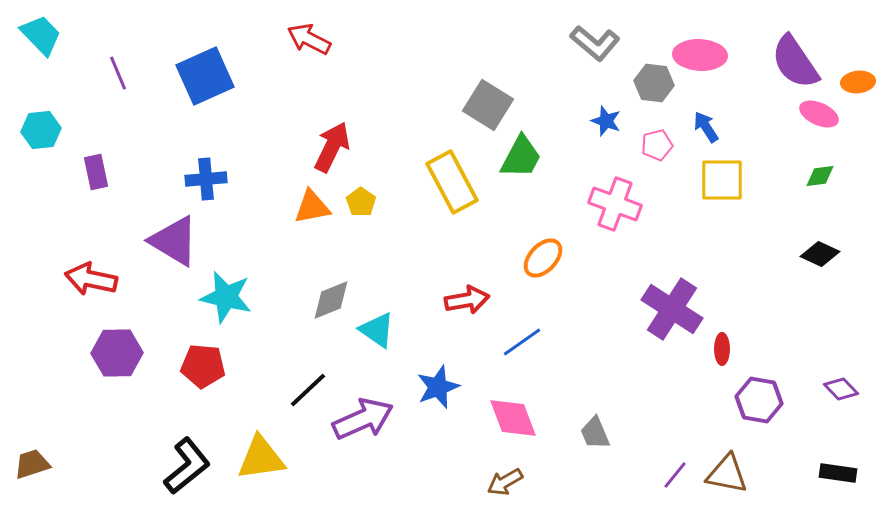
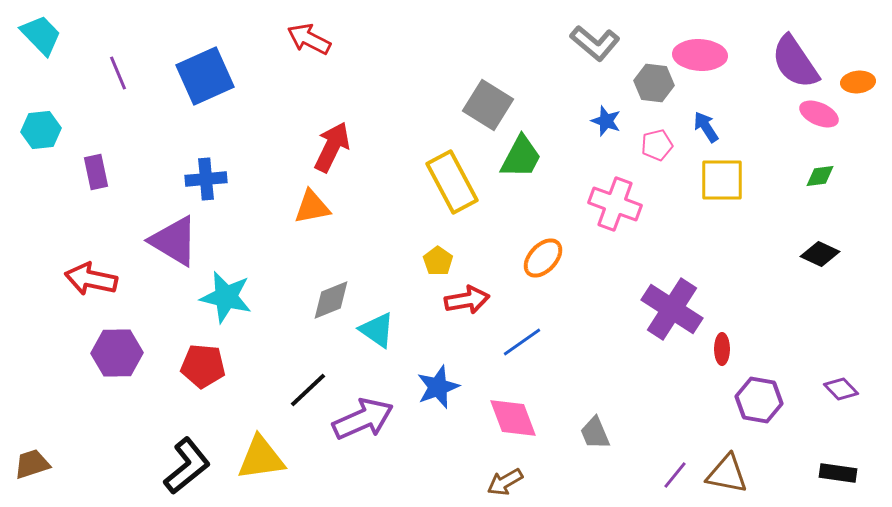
yellow pentagon at (361, 202): moved 77 px right, 59 px down
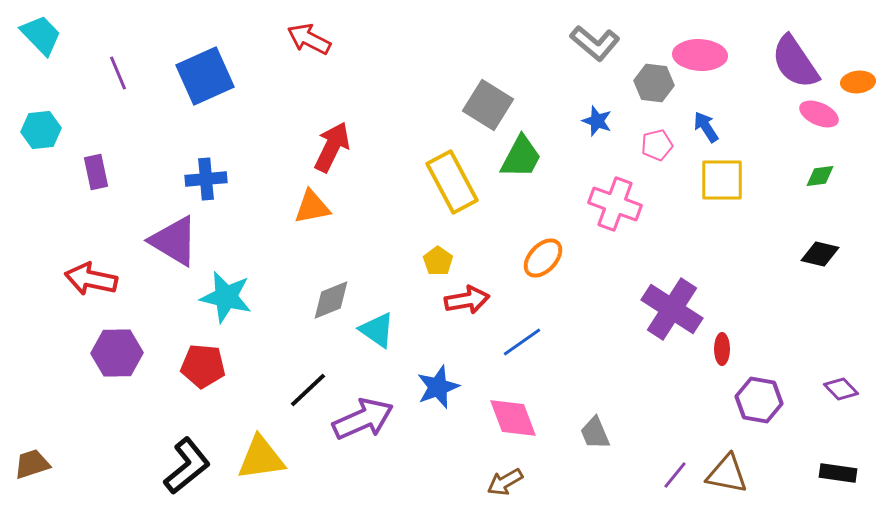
blue star at (606, 121): moved 9 px left
black diamond at (820, 254): rotated 12 degrees counterclockwise
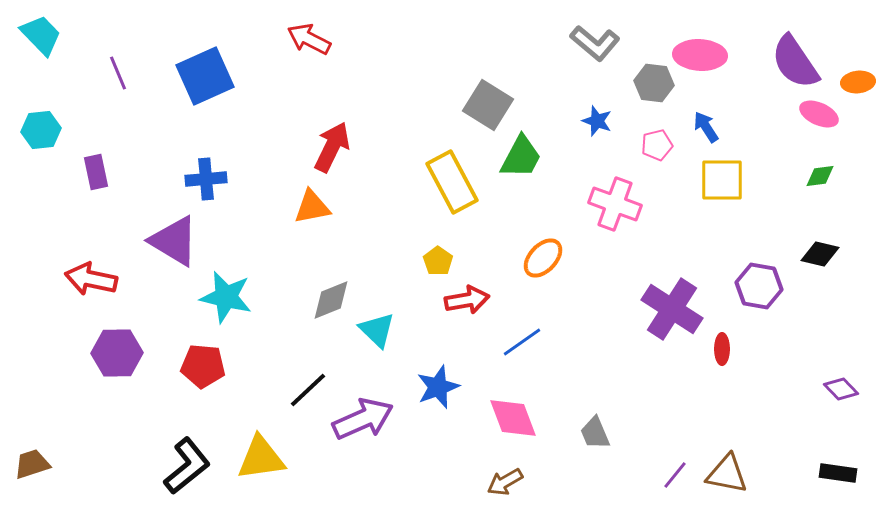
cyan triangle at (377, 330): rotated 9 degrees clockwise
purple hexagon at (759, 400): moved 114 px up
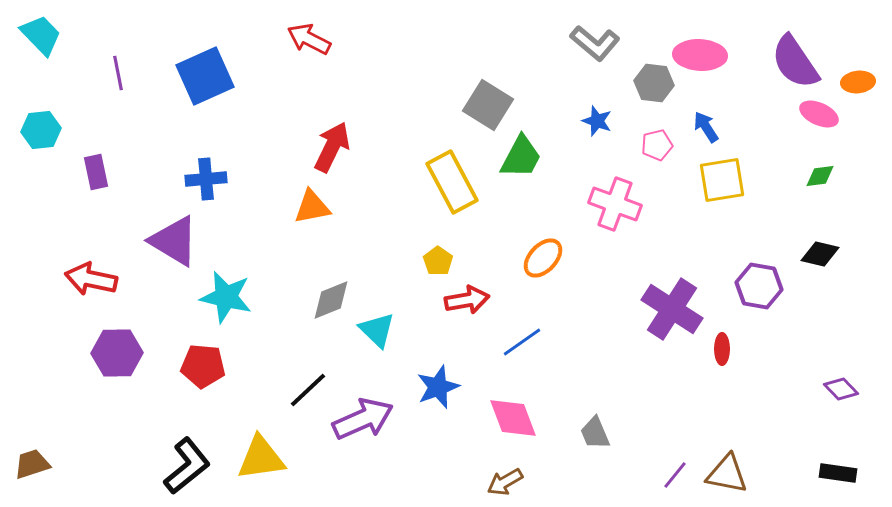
purple line at (118, 73): rotated 12 degrees clockwise
yellow square at (722, 180): rotated 9 degrees counterclockwise
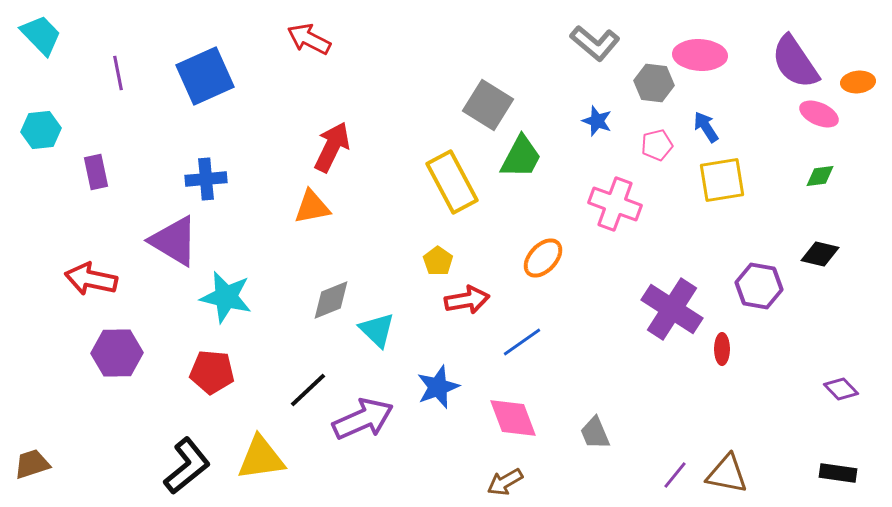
red pentagon at (203, 366): moved 9 px right, 6 px down
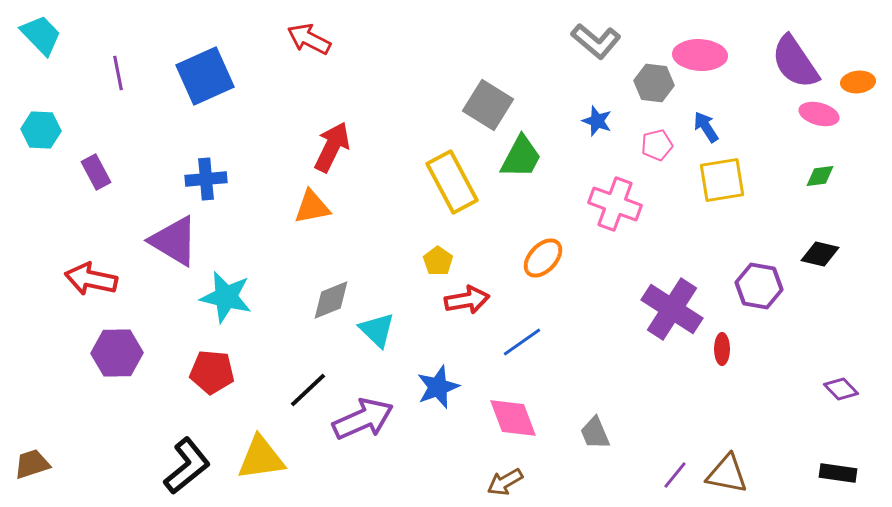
gray L-shape at (595, 43): moved 1 px right, 2 px up
pink ellipse at (819, 114): rotated 9 degrees counterclockwise
cyan hexagon at (41, 130): rotated 9 degrees clockwise
purple rectangle at (96, 172): rotated 16 degrees counterclockwise
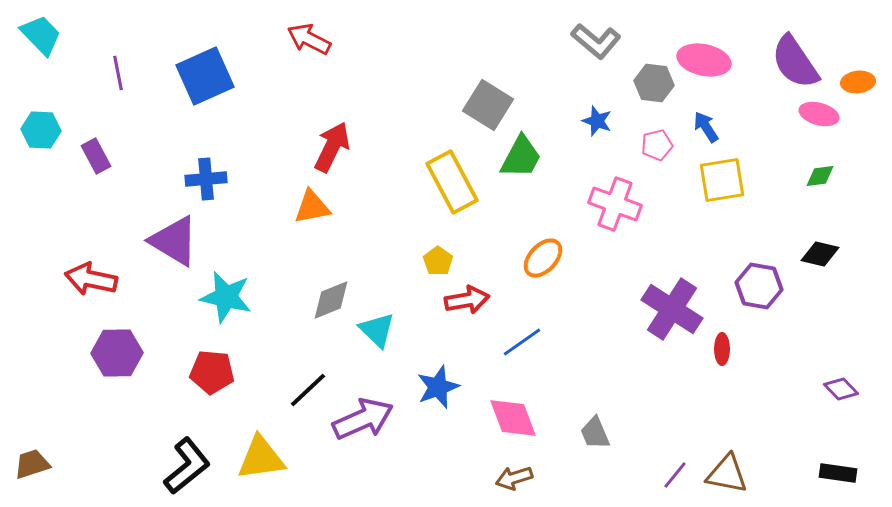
pink ellipse at (700, 55): moved 4 px right, 5 px down; rotated 9 degrees clockwise
purple rectangle at (96, 172): moved 16 px up
brown arrow at (505, 482): moved 9 px right, 4 px up; rotated 12 degrees clockwise
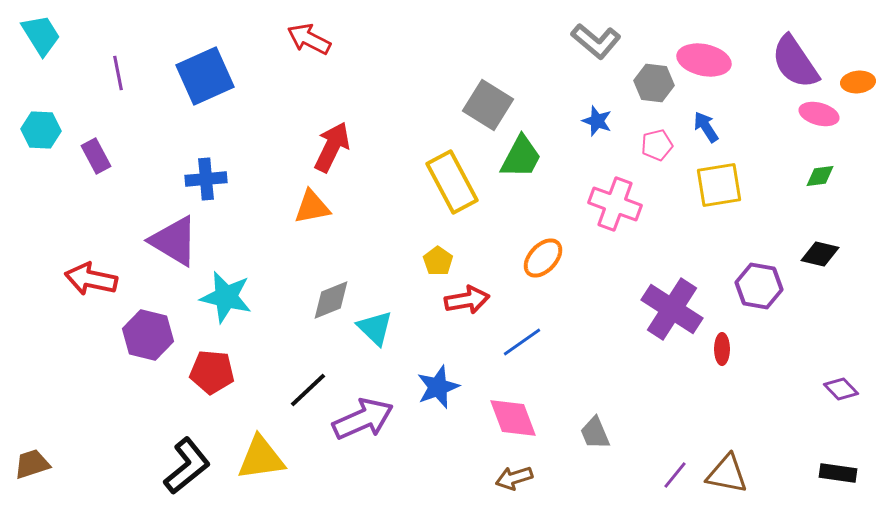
cyan trapezoid at (41, 35): rotated 12 degrees clockwise
yellow square at (722, 180): moved 3 px left, 5 px down
cyan triangle at (377, 330): moved 2 px left, 2 px up
purple hexagon at (117, 353): moved 31 px right, 18 px up; rotated 15 degrees clockwise
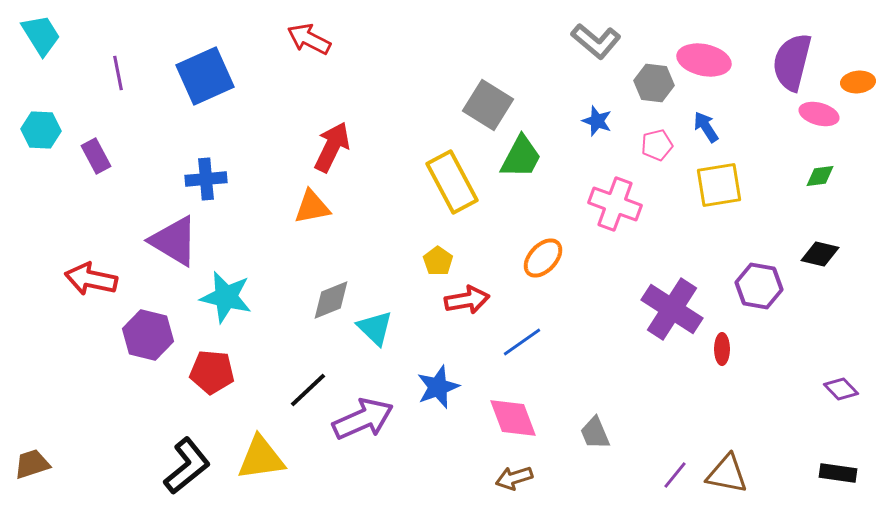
purple semicircle at (795, 62): moved 3 px left; rotated 48 degrees clockwise
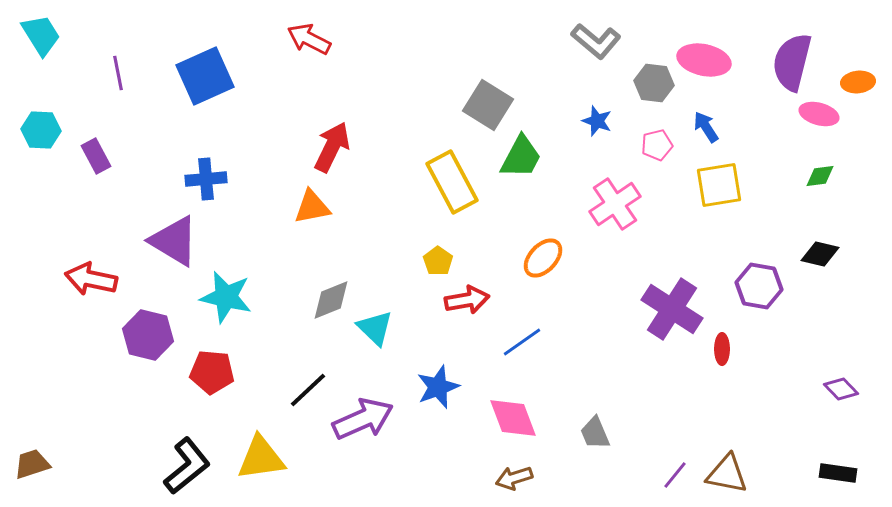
pink cross at (615, 204): rotated 36 degrees clockwise
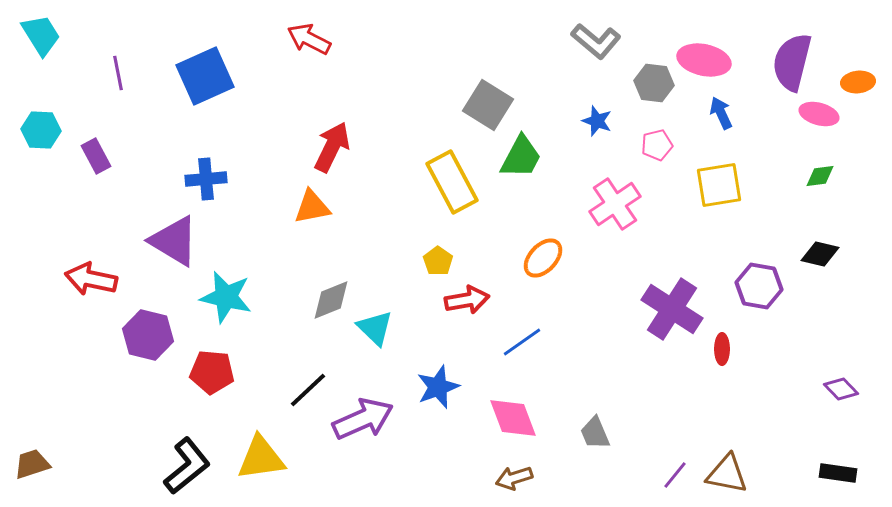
blue arrow at (706, 127): moved 15 px right, 14 px up; rotated 8 degrees clockwise
